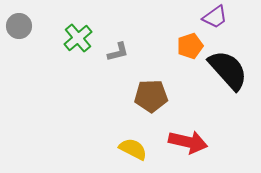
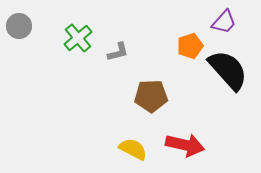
purple trapezoid: moved 9 px right, 5 px down; rotated 12 degrees counterclockwise
red arrow: moved 3 px left, 3 px down
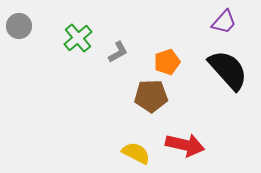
orange pentagon: moved 23 px left, 16 px down
gray L-shape: rotated 15 degrees counterclockwise
yellow semicircle: moved 3 px right, 4 px down
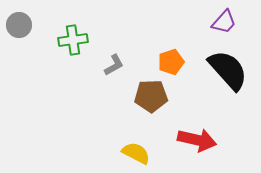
gray circle: moved 1 px up
green cross: moved 5 px left, 2 px down; rotated 32 degrees clockwise
gray L-shape: moved 4 px left, 13 px down
orange pentagon: moved 4 px right
red arrow: moved 12 px right, 5 px up
